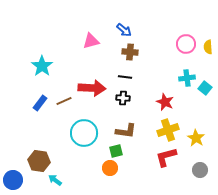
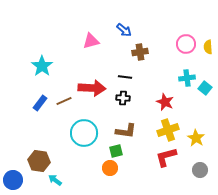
brown cross: moved 10 px right; rotated 14 degrees counterclockwise
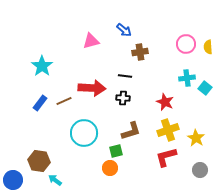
black line: moved 1 px up
brown L-shape: moved 5 px right; rotated 25 degrees counterclockwise
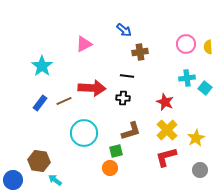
pink triangle: moved 7 px left, 3 px down; rotated 12 degrees counterclockwise
black line: moved 2 px right
yellow cross: moved 1 px left; rotated 25 degrees counterclockwise
yellow star: rotated 12 degrees clockwise
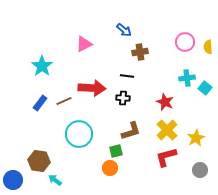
pink circle: moved 1 px left, 2 px up
cyan circle: moved 5 px left, 1 px down
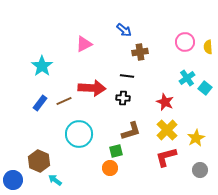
cyan cross: rotated 28 degrees counterclockwise
brown hexagon: rotated 15 degrees clockwise
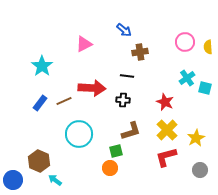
cyan square: rotated 24 degrees counterclockwise
black cross: moved 2 px down
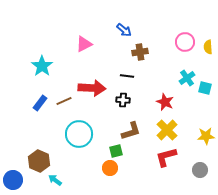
yellow star: moved 10 px right, 2 px up; rotated 24 degrees clockwise
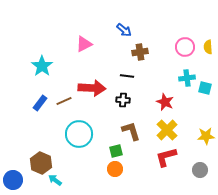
pink circle: moved 5 px down
cyan cross: rotated 28 degrees clockwise
brown L-shape: rotated 90 degrees counterclockwise
brown hexagon: moved 2 px right, 2 px down
orange circle: moved 5 px right, 1 px down
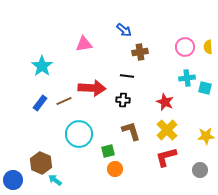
pink triangle: rotated 18 degrees clockwise
green square: moved 8 px left
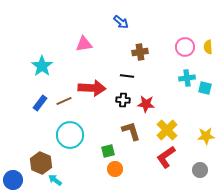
blue arrow: moved 3 px left, 8 px up
red star: moved 19 px left, 2 px down; rotated 18 degrees counterclockwise
cyan circle: moved 9 px left, 1 px down
red L-shape: rotated 20 degrees counterclockwise
